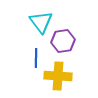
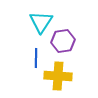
cyan triangle: rotated 10 degrees clockwise
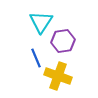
blue line: rotated 24 degrees counterclockwise
yellow cross: rotated 16 degrees clockwise
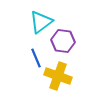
cyan triangle: rotated 20 degrees clockwise
purple hexagon: rotated 15 degrees clockwise
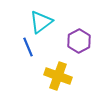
purple hexagon: moved 16 px right; rotated 25 degrees clockwise
blue line: moved 8 px left, 11 px up
